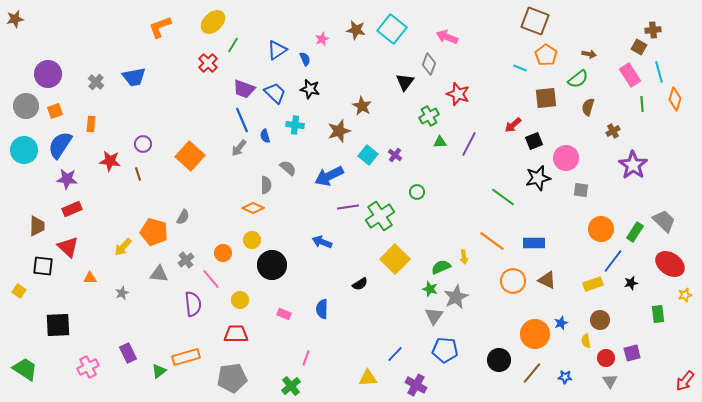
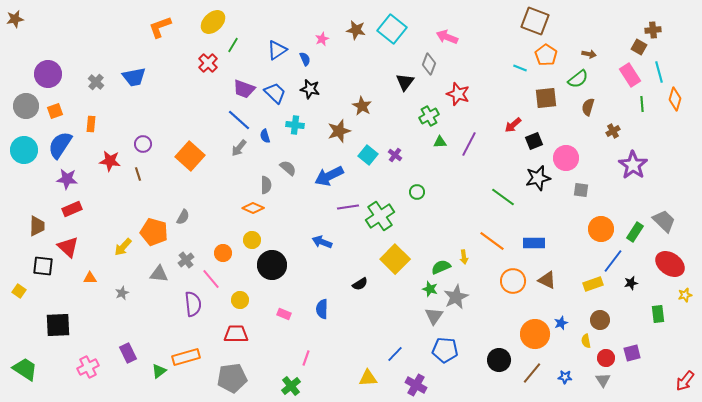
blue line at (242, 120): moved 3 px left; rotated 25 degrees counterclockwise
gray triangle at (610, 381): moved 7 px left, 1 px up
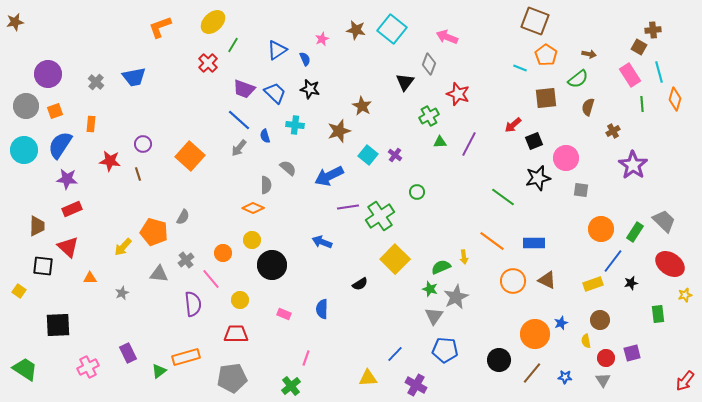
brown star at (15, 19): moved 3 px down
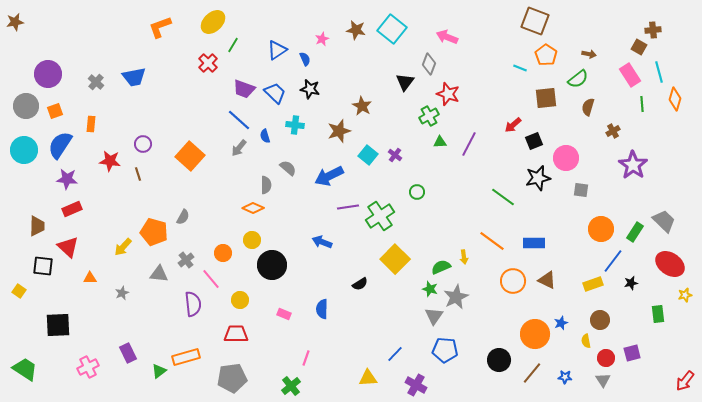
red star at (458, 94): moved 10 px left
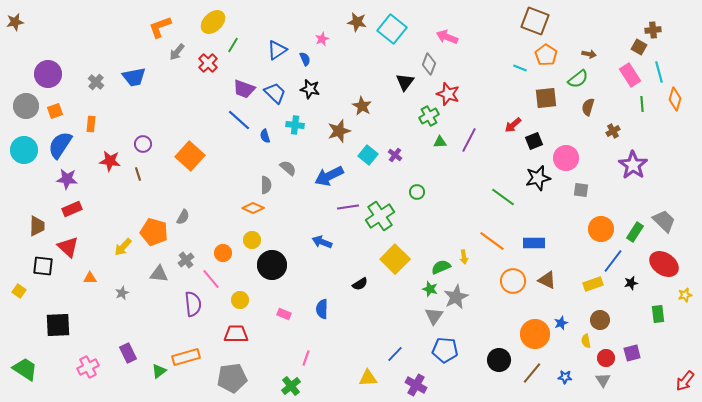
brown star at (356, 30): moved 1 px right, 8 px up
purple line at (469, 144): moved 4 px up
gray arrow at (239, 148): moved 62 px left, 96 px up
red ellipse at (670, 264): moved 6 px left
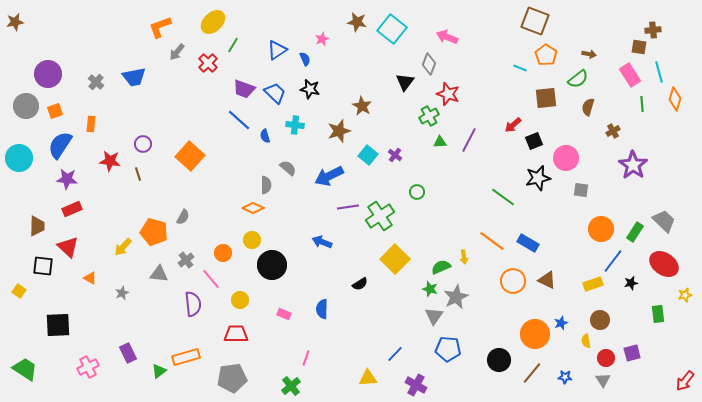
brown square at (639, 47): rotated 21 degrees counterclockwise
cyan circle at (24, 150): moved 5 px left, 8 px down
blue rectangle at (534, 243): moved 6 px left; rotated 30 degrees clockwise
orange triangle at (90, 278): rotated 32 degrees clockwise
blue pentagon at (445, 350): moved 3 px right, 1 px up
